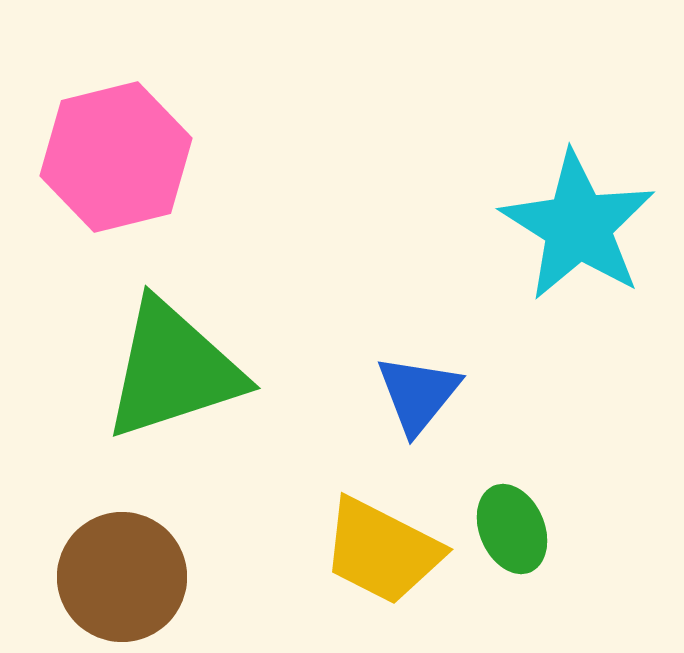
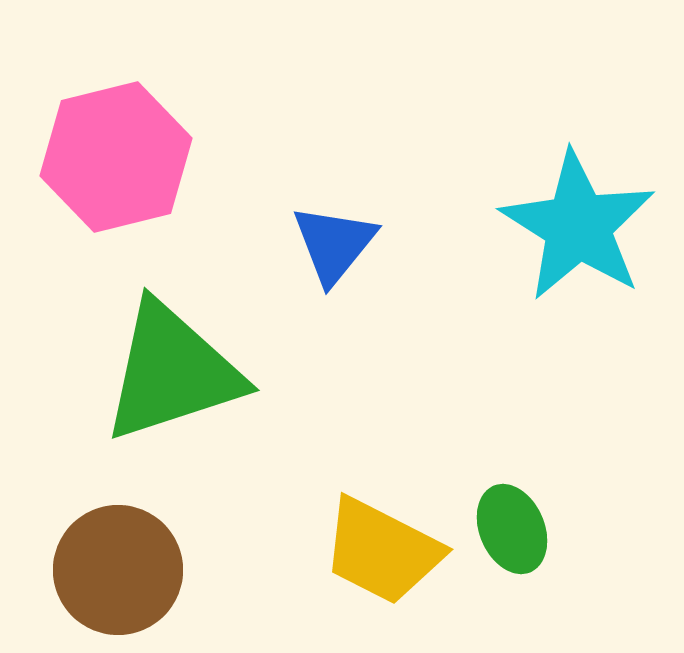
green triangle: moved 1 px left, 2 px down
blue triangle: moved 84 px left, 150 px up
brown circle: moved 4 px left, 7 px up
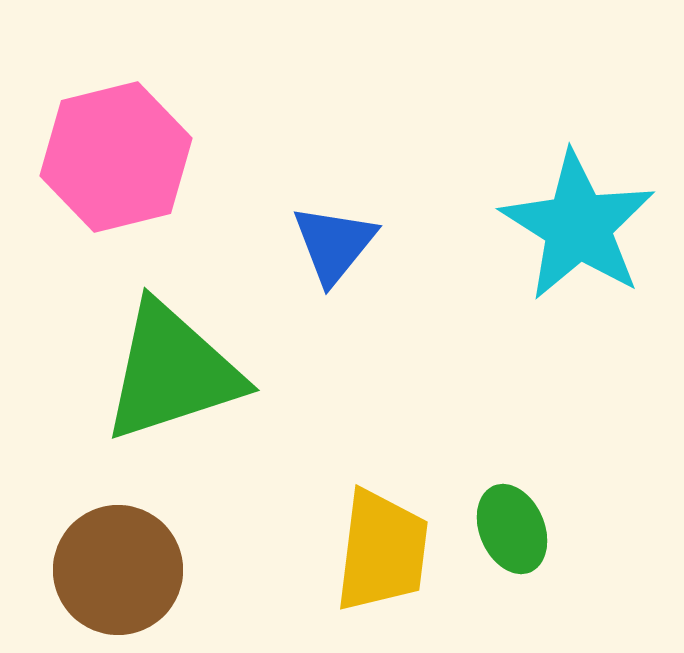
yellow trapezoid: rotated 110 degrees counterclockwise
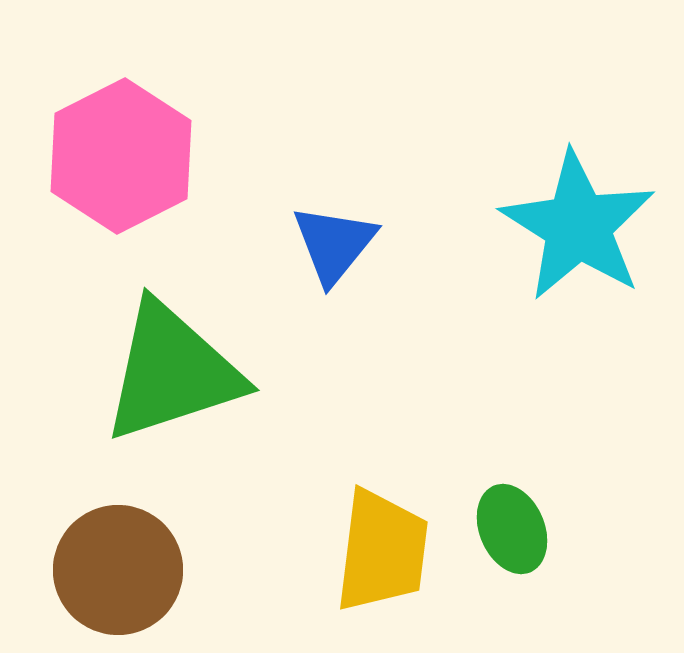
pink hexagon: moved 5 px right, 1 px up; rotated 13 degrees counterclockwise
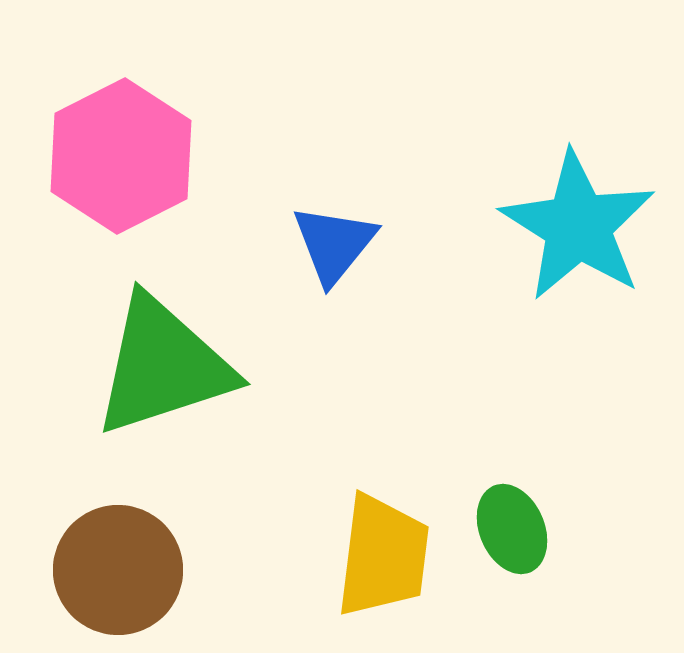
green triangle: moved 9 px left, 6 px up
yellow trapezoid: moved 1 px right, 5 px down
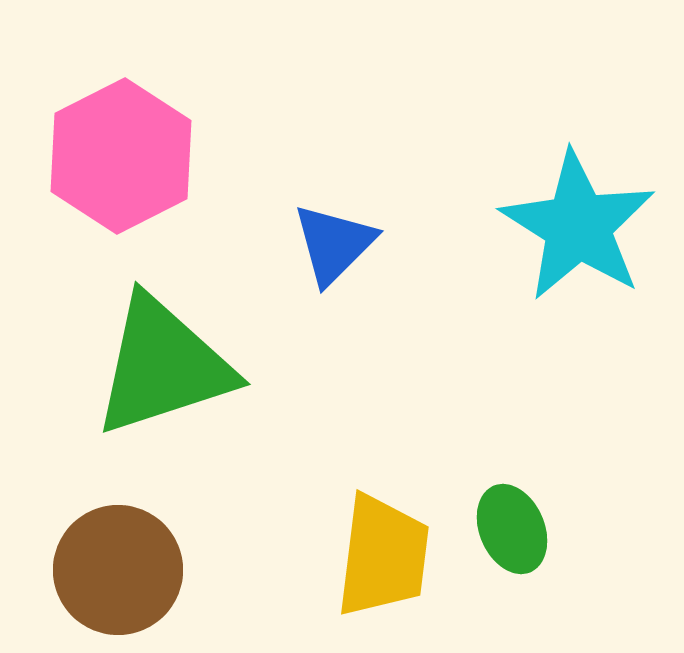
blue triangle: rotated 6 degrees clockwise
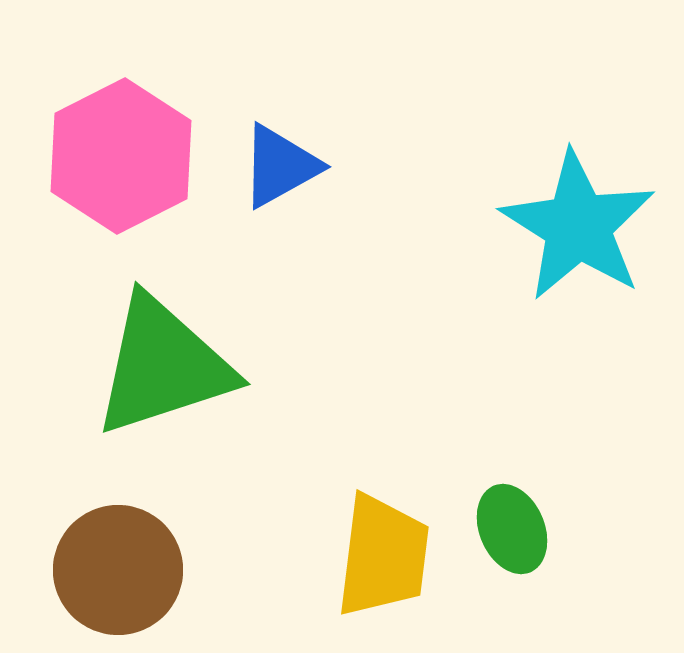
blue triangle: moved 54 px left, 78 px up; rotated 16 degrees clockwise
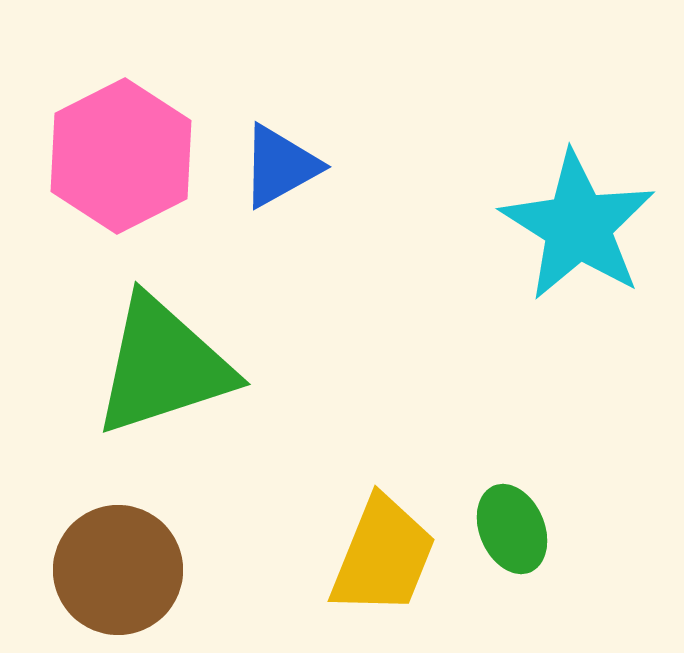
yellow trapezoid: rotated 15 degrees clockwise
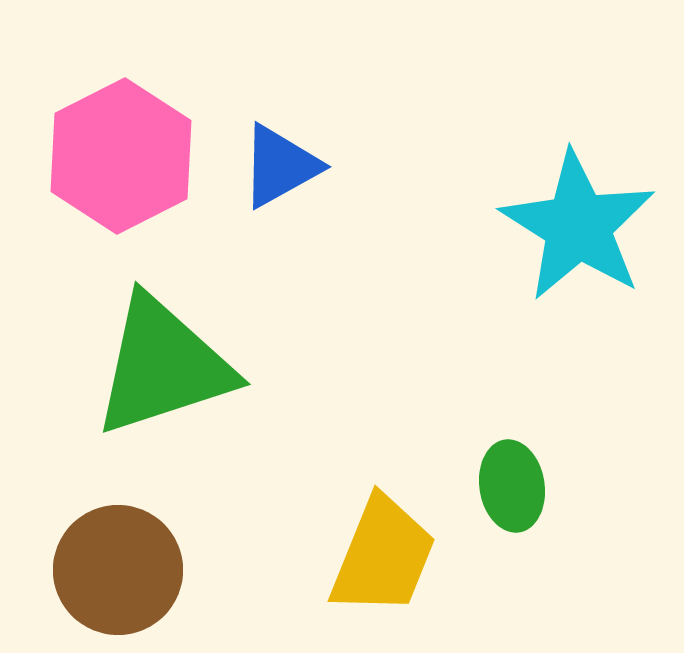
green ellipse: moved 43 px up; rotated 14 degrees clockwise
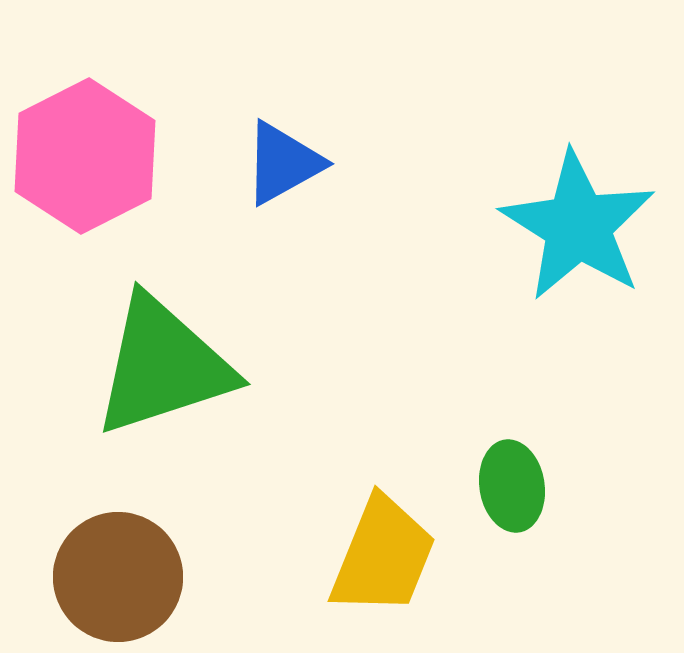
pink hexagon: moved 36 px left
blue triangle: moved 3 px right, 3 px up
brown circle: moved 7 px down
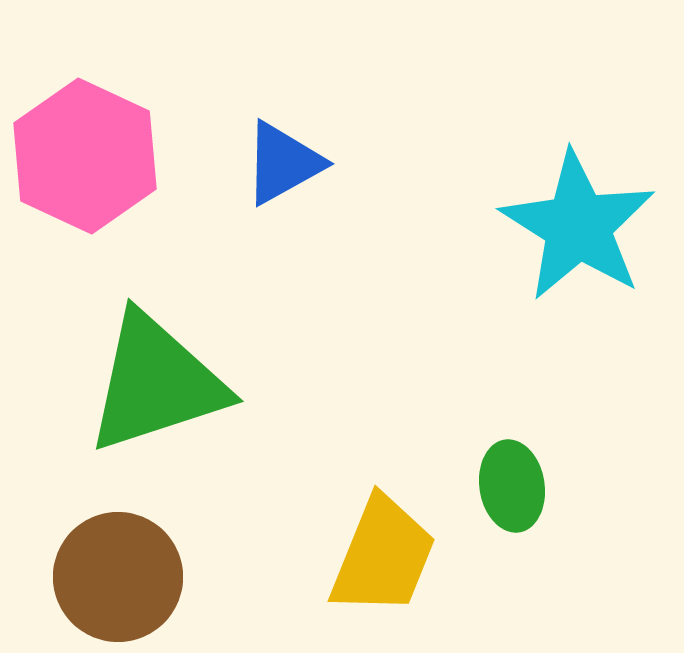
pink hexagon: rotated 8 degrees counterclockwise
green triangle: moved 7 px left, 17 px down
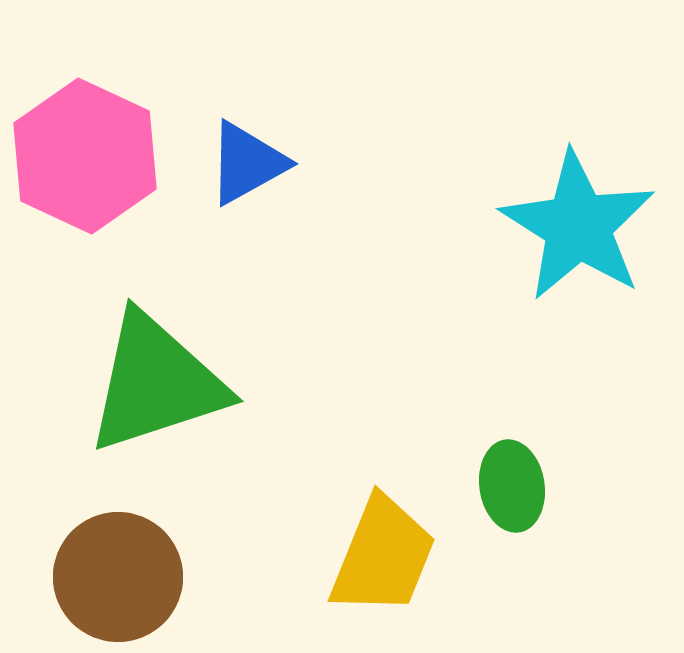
blue triangle: moved 36 px left
